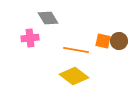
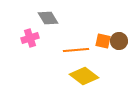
pink cross: rotated 12 degrees counterclockwise
orange line: rotated 15 degrees counterclockwise
yellow diamond: moved 10 px right
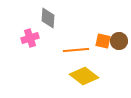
gray diamond: rotated 35 degrees clockwise
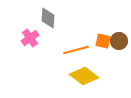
pink cross: rotated 18 degrees counterclockwise
orange line: rotated 10 degrees counterclockwise
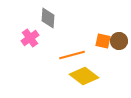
orange line: moved 4 px left, 5 px down
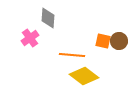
orange line: rotated 20 degrees clockwise
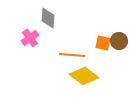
orange square: moved 2 px down
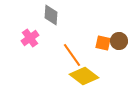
gray diamond: moved 3 px right, 3 px up
orange line: rotated 50 degrees clockwise
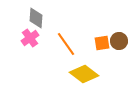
gray diamond: moved 15 px left, 3 px down
orange square: moved 1 px left; rotated 21 degrees counterclockwise
orange line: moved 6 px left, 11 px up
yellow diamond: moved 2 px up
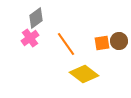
gray diamond: rotated 50 degrees clockwise
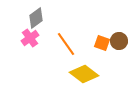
orange square: rotated 28 degrees clockwise
